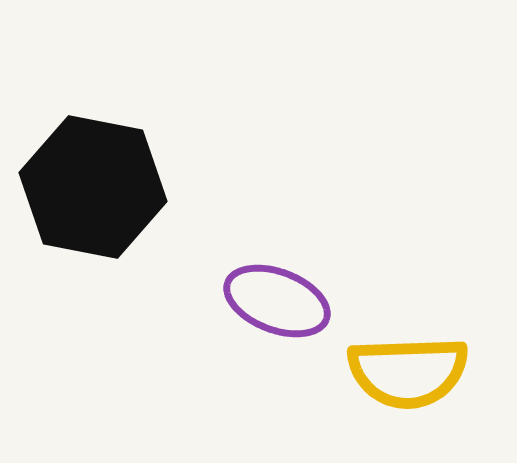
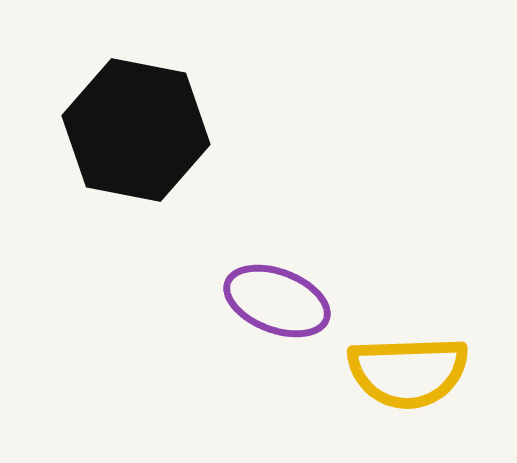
black hexagon: moved 43 px right, 57 px up
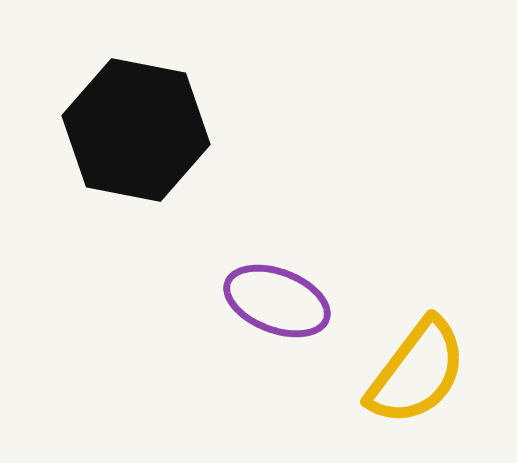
yellow semicircle: moved 9 px right; rotated 51 degrees counterclockwise
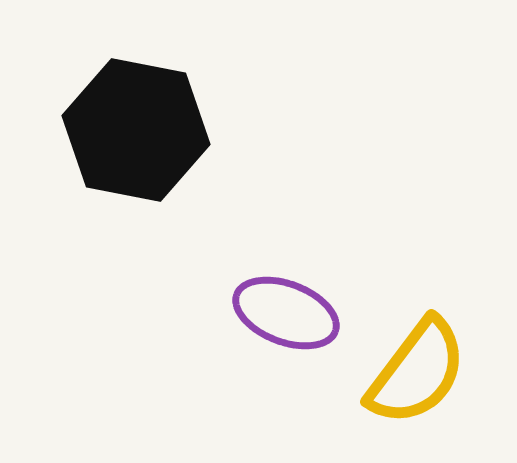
purple ellipse: moved 9 px right, 12 px down
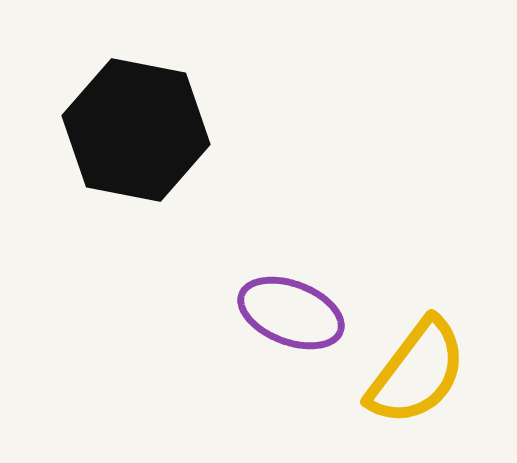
purple ellipse: moved 5 px right
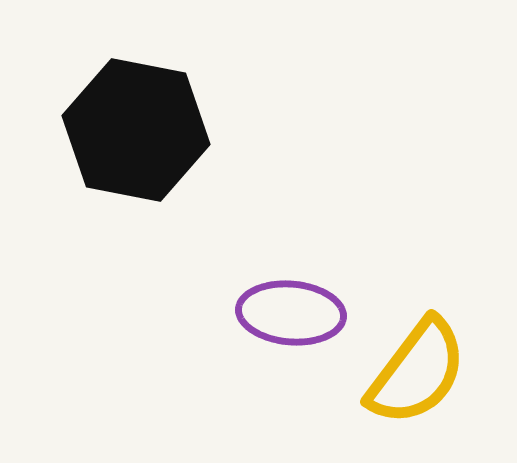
purple ellipse: rotated 16 degrees counterclockwise
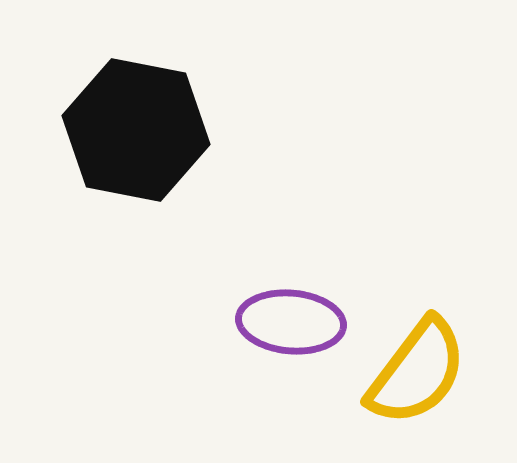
purple ellipse: moved 9 px down
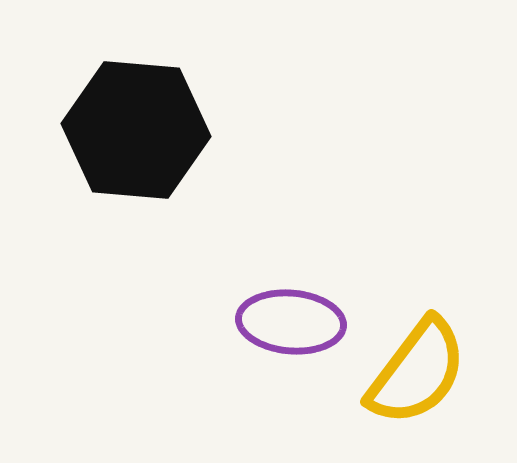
black hexagon: rotated 6 degrees counterclockwise
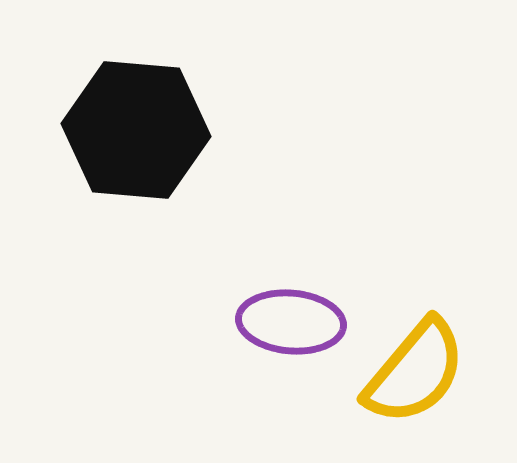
yellow semicircle: moved 2 px left; rotated 3 degrees clockwise
